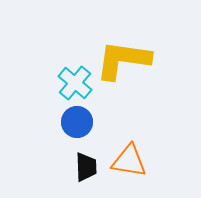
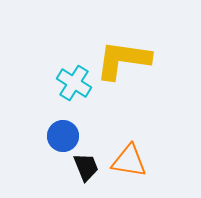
cyan cross: moved 1 px left; rotated 8 degrees counterclockwise
blue circle: moved 14 px left, 14 px down
black trapezoid: rotated 20 degrees counterclockwise
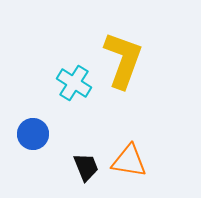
yellow L-shape: rotated 102 degrees clockwise
blue circle: moved 30 px left, 2 px up
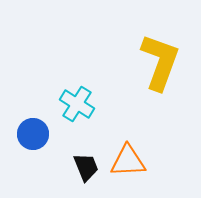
yellow L-shape: moved 37 px right, 2 px down
cyan cross: moved 3 px right, 21 px down
orange triangle: moved 1 px left; rotated 12 degrees counterclockwise
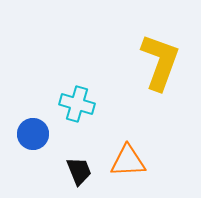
cyan cross: rotated 16 degrees counterclockwise
black trapezoid: moved 7 px left, 4 px down
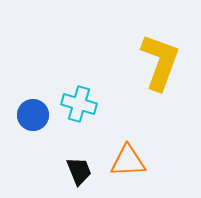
cyan cross: moved 2 px right
blue circle: moved 19 px up
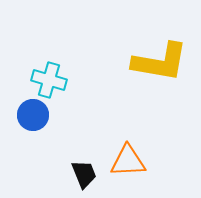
yellow L-shape: rotated 80 degrees clockwise
cyan cross: moved 30 px left, 24 px up
black trapezoid: moved 5 px right, 3 px down
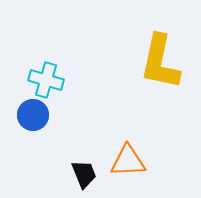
yellow L-shape: rotated 92 degrees clockwise
cyan cross: moved 3 px left
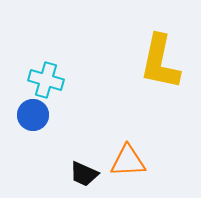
black trapezoid: rotated 136 degrees clockwise
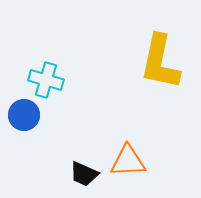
blue circle: moved 9 px left
